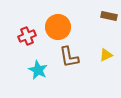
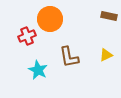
orange circle: moved 8 px left, 8 px up
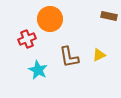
red cross: moved 3 px down
yellow triangle: moved 7 px left
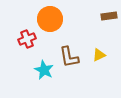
brown rectangle: rotated 21 degrees counterclockwise
cyan star: moved 6 px right
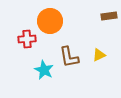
orange circle: moved 2 px down
red cross: rotated 18 degrees clockwise
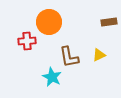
brown rectangle: moved 6 px down
orange circle: moved 1 px left, 1 px down
red cross: moved 2 px down
cyan star: moved 8 px right, 7 px down
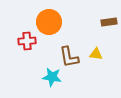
yellow triangle: moved 3 px left, 1 px up; rotated 32 degrees clockwise
cyan star: rotated 18 degrees counterclockwise
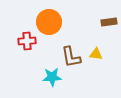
brown L-shape: moved 2 px right
cyan star: rotated 12 degrees counterclockwise
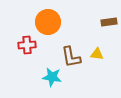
orange circle: moved 1 px left
red cross: moved 4 px down
yellow triangle: moved 1 px right
cyan star: rotated 12 degrees clockwise
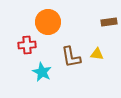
cyan star: moved 10 px left, 5 px up; rotated 18 degrees clockwise
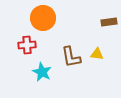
orange circle: moved 5 px left, 4 px up
